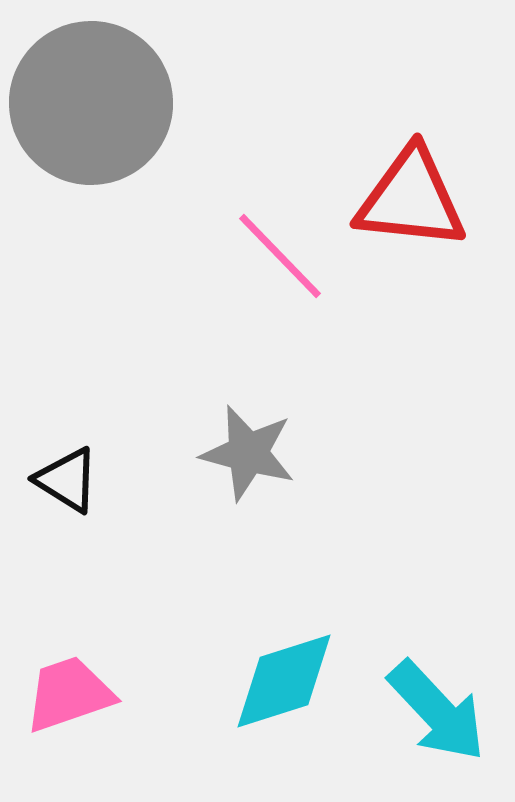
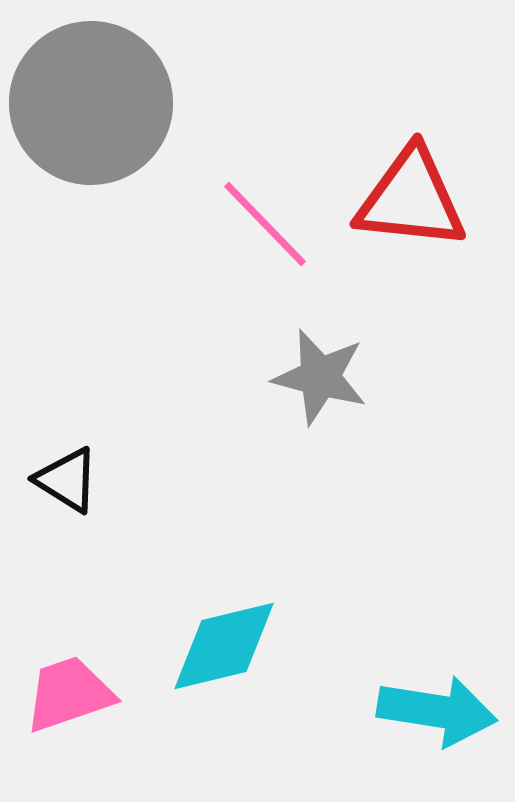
pink line: moved 15 px left, 32 px up
gray star: moved 72 px right, 76 px up
cyan diamond: moved 60 px left, 35 px up; rotated 4 degrees clockwise
cyan arrow: rotated 38 degrees counterclockwise
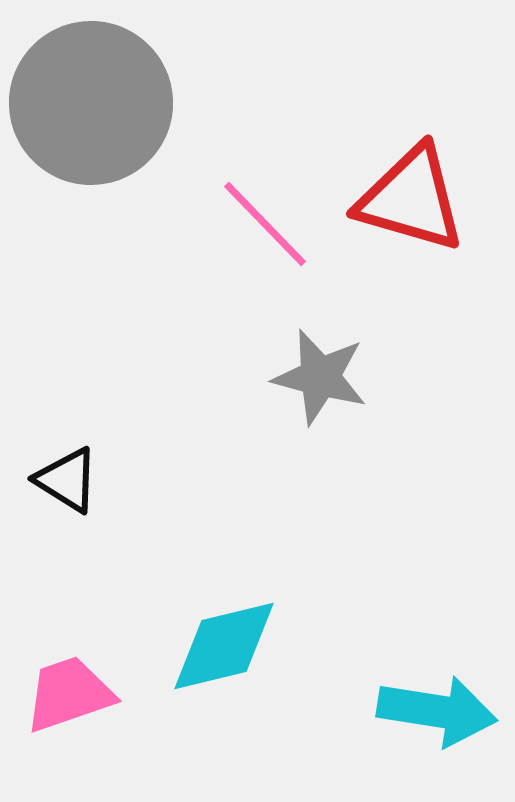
red triangle: rotated 10 degrees clockwise
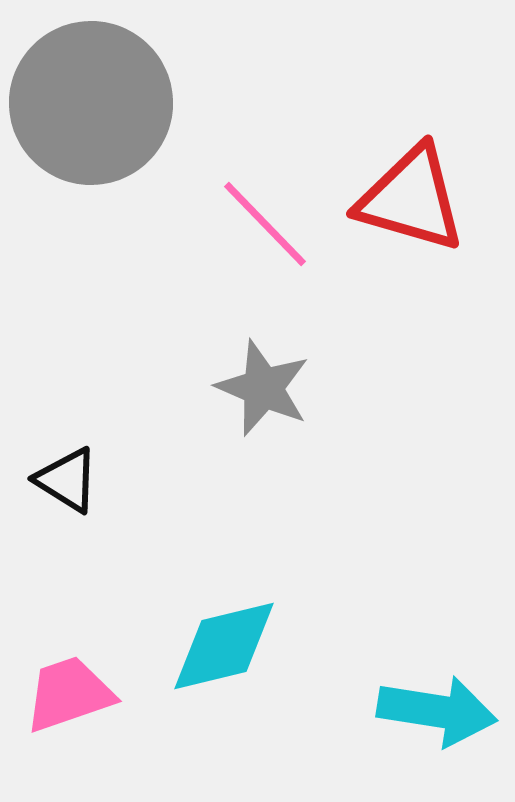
gray star: moved 57 px left, 11 px down; rotated 8 degrees clockwise
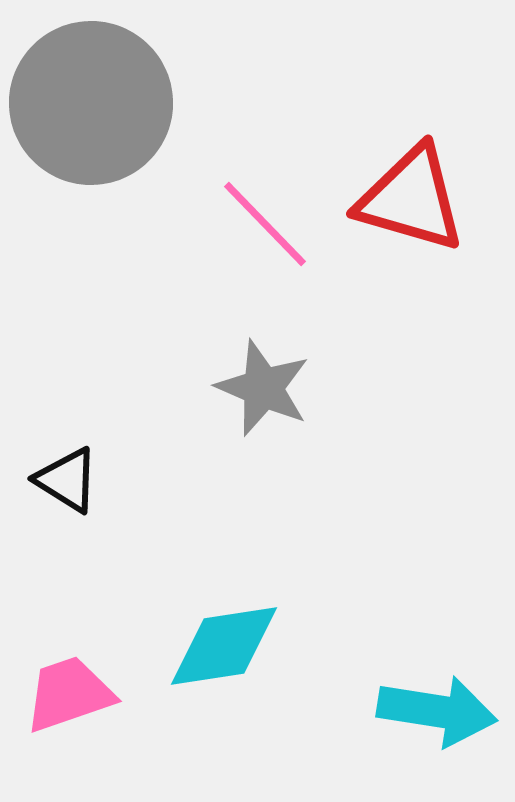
cyan diamond: rotated 5 degrees clockwise
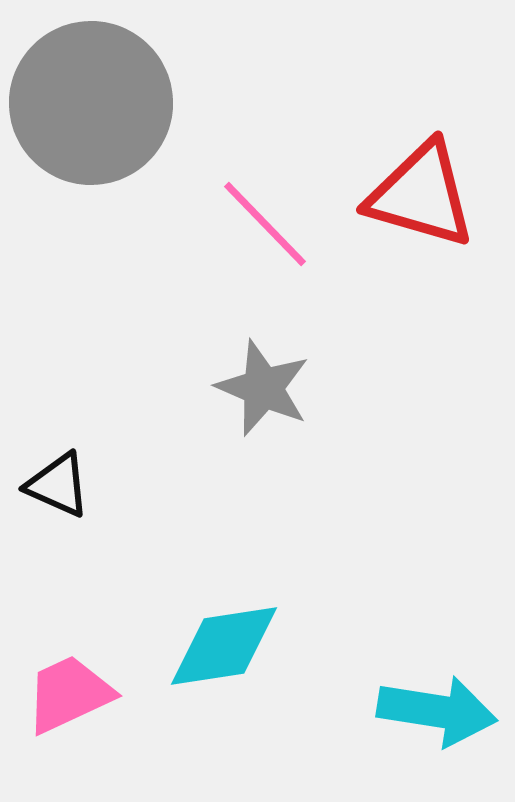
red triangle: moved 10 px right, 4 px up
black triangle: moved 9 px left, 5 px down; rotated 8 degrees counterclockwise
pink trapezoid: rotated 6 degrees counterclockwise
